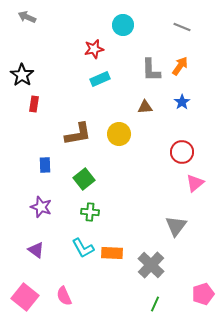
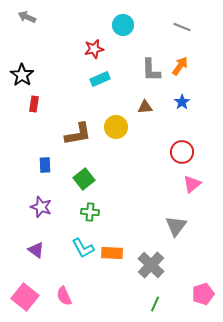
yellow circle: moved 3 px left, 7 px up
pink triangle: moved 3 px left, 1 px down
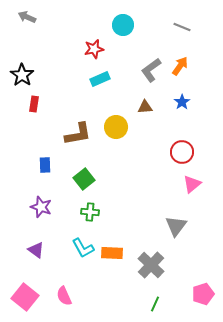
gray L-shape: rotated 55 degrees clockwise
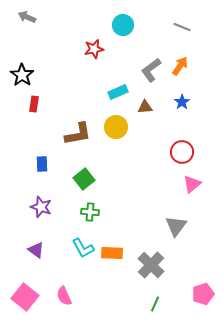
cyan rectangle: moved 18 px right, 13 px down
blue rectangle: moved 3 px left, 1 px up
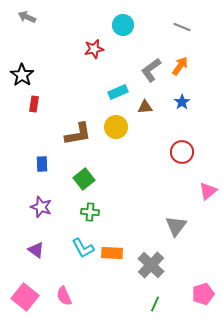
pink triangle: moved 16 px right, 7 px down
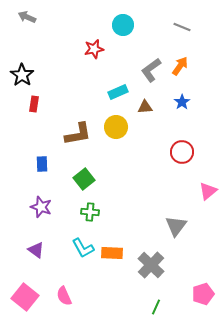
green line: moved 1 px right, 3 px down
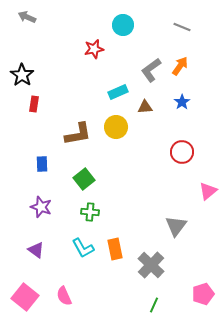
orange rectangle: moved 3 px right, 4 px up; rotated 75 degrees clockwise
green line: moved 2 px left, 2 px up
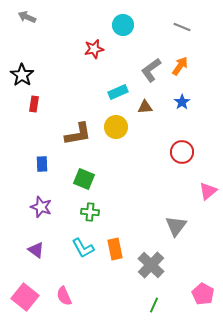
green square: rotated 30 degrees counterclockwise
pink pentagon: rotated 25 degrees counterclockwise
